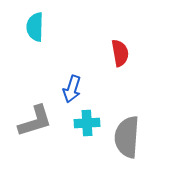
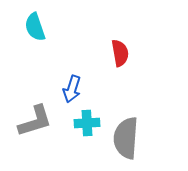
cyan semicircle: rotated 20 degrees counterclockwise
gray semicircle: moved 1 px left, 1 px down
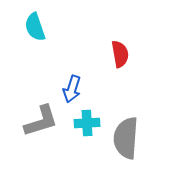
red semicircle: moved 1 px down
gray L-shape: moved 6 px right
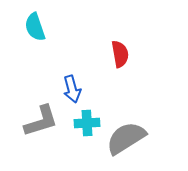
blue arrow: rotated 32 degrees counterclockwise
gray semicircle: rotated 54 degrees clockwise
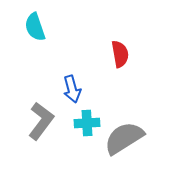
gray L-shape: rotated 36 degrees counterclockwise
gray semicircle: moved 2 px left
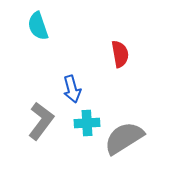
cyan semicircle: moved 3 px right, 1 px up
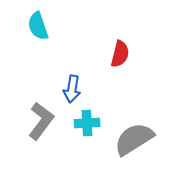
red semicircle: rotated 24 degrees clockwise
blue arrow: rotated 24 degrees clockwise
gray semicircle: moved 10 px right, 1 px down
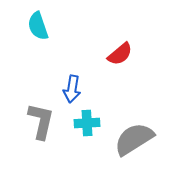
red semicircle: rotated 36 degrees clockwise
gray L-shape: rotated 24 degrees counterclockwise
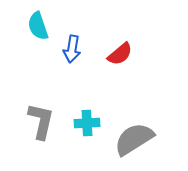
blue arrow: moved 40 px up
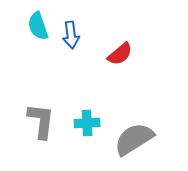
blue arrow: moved 1 px left, 14 px up; rotated 16 degrees counterclockwise
gray L-shape: rotated 6 degrees counterclockwise
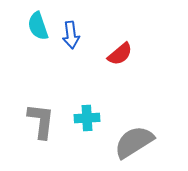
cyan cross: moved 5 px up
gray semicircle: moved 3 px down
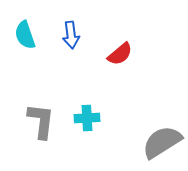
cyan semicircle: moved 13 px left, 9 px down
gray semicircle: moved 28 px right
